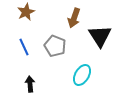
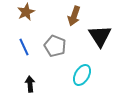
brown arrow: moved 2 px up
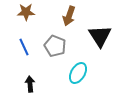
brown star: rotated 24 degrees clockwise
brown arrow: moved 5 px left
cyan ellipse: moved 4 px left, 2 px up
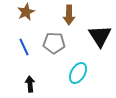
brown star: rotated 24 degrees counterclockwise
brown arrow: moved 1 px up; rotated 18 degrees counterclockwise
gray pentagon: moved 1 px left, 3 px up; rotated 20 degrees counterclockwise
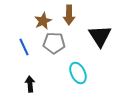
brown star: moved 17 px right, 9 px down
cyan ellipse: rotated 55 degrees counterclockwise
